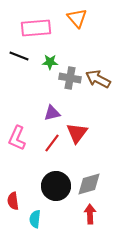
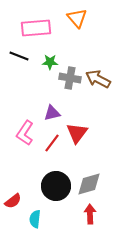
pink L-shape: moved 8 px right, 5 px up; rotated 10 degrees clockwise
red semicircle: rotated 120 degrees counterclockwise
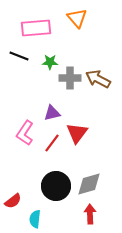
gray cross: rotated 10 degrees counterclockwise
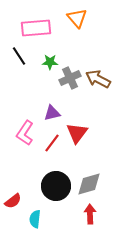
black line: rotated 36 degrees clockwise
gray cross: rotated 25 degrees counterclockwise
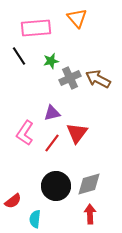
green star: moved 1 px right, 1 px up; rotated 14 degrees counterclockwise
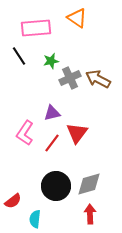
orange triangle: rotated 15 degrees counterclockwise
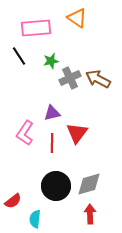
red line: rotated 36 degrees counterclockwise
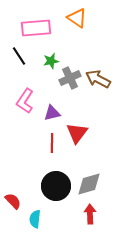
pink L-shape: moved 32 px up
red semicircle: rotated 96 degrees counterclockwise
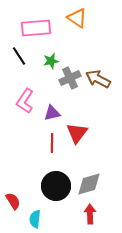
red semicircle: rotated 12 degrees clockwise
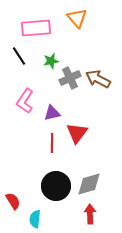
orange triangle: rotated 15 degrees clockwise
